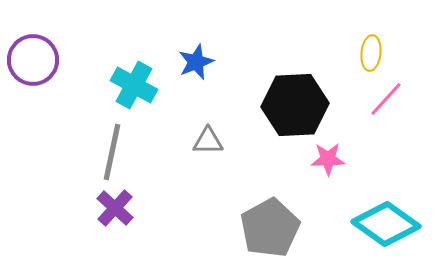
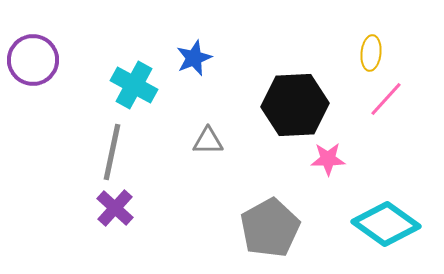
blue star: moved 2 px left, 4 px up
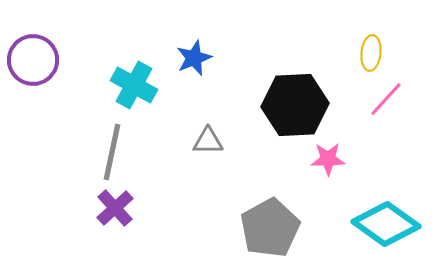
purple cross: rotated 6 degrees clockwise
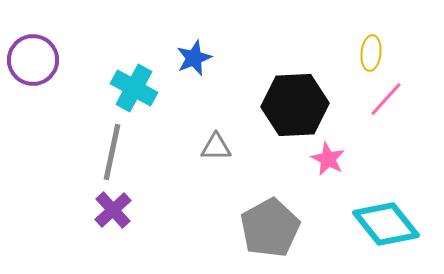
cyan cross: moved 3 px down
gray triangle: moved 8 px right, 6 px down
pink star: rotated 28 degrees clockwise
purple cross: moved 2 px left, 2 px down
cyan diamond: rotated 16 degrees clockwise
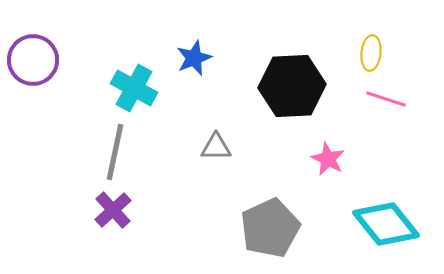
pink line: rotated 66 degrees clockwise
black hexagon: moved 3 px left, 19 px up
gray line: moved 3 px right
gray pentagon: rotated 4 degrees clockwise
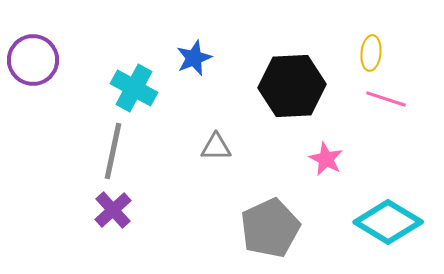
gray line: moved 2 px left, 1 px up
pink star: moved 2 px left
cyan diamond: moved 2 px right, 2 px up; rotated 20 degrees counterclockwise
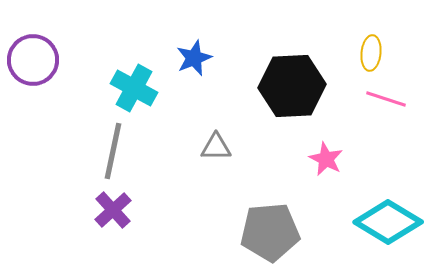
gray pentagon: moved 4 px down; rotated 20 degrees clockwise
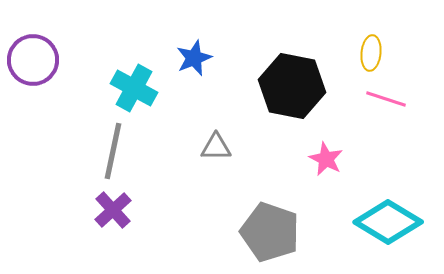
black hexagon: rotated 14 degrees clockwise
gray pentagon: rotated 24 degrees clockwise
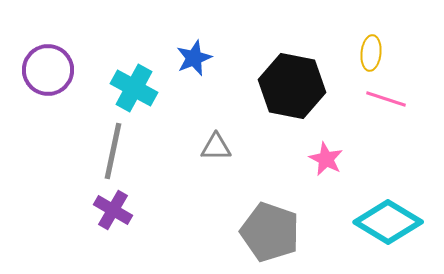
purple circle: moved 15 px right, 10 px down
purple cross: rotated 18 degrees counterclockwise
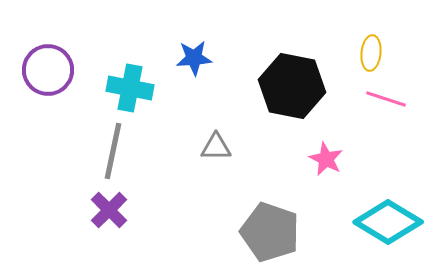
blue star: rotated 18 degrees clockwise
cyan cross: moved 4 px left; rotated 18 degrees counterclockwise
purple cross: moved 4 px left; rotated 15 degrees clockwise
